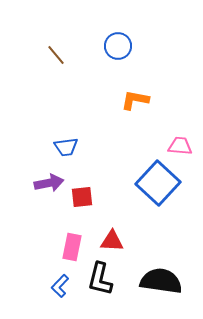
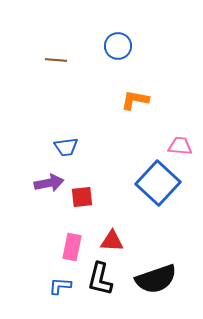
brown line: moved 5 px down; rotated 45 degrees counterclockwise
black semicircle: moved 5 px left, 2 px up; rotated 153 degrees clockwise
blue L-shape: rotated 50 degrees clockwise
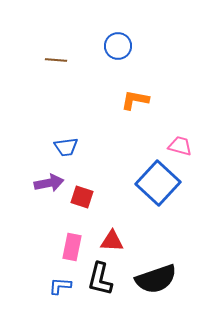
pink trapezoid: rotated 10 degrees clockwise
red square: rotated 25 degrees clockwise
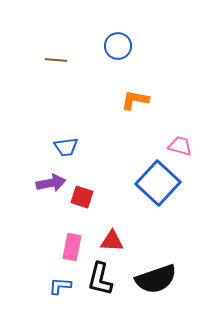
purple arrow: moved 2 px right
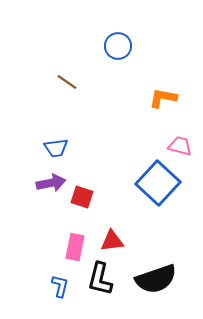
brown line: moved 11 px right, 22 px down; rotated 30 degrees clockwise
orange L-shape: moved 28 px right, 2 px up
blue trapezoid: moved 10 px left, 1 px down
red triangle: rotated 10 degrees counterclockwise
pink rectangle: moved 3 px right
blue L-shape: rotated 100 degrees clockwise
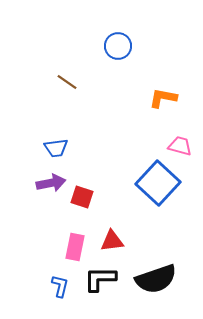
black L-shape: rotated 76 degrees clockwise
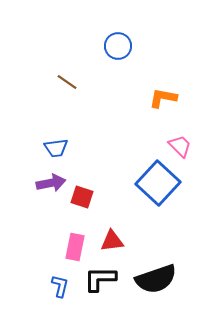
pink trapezoid: rotated 30 degrees clockwise
